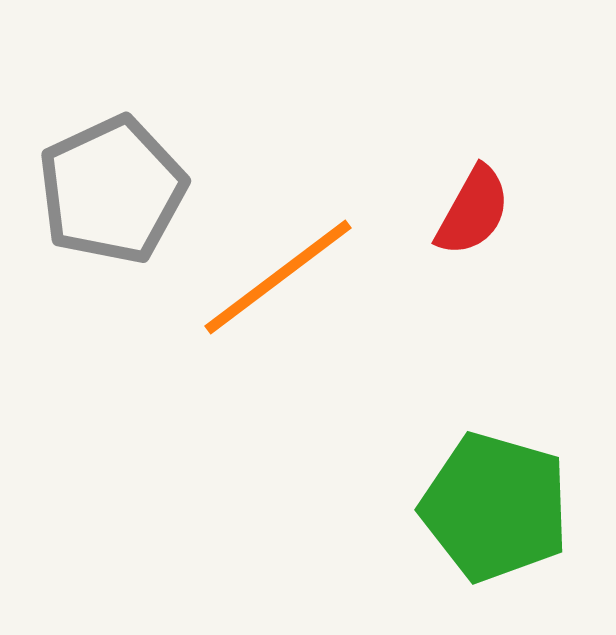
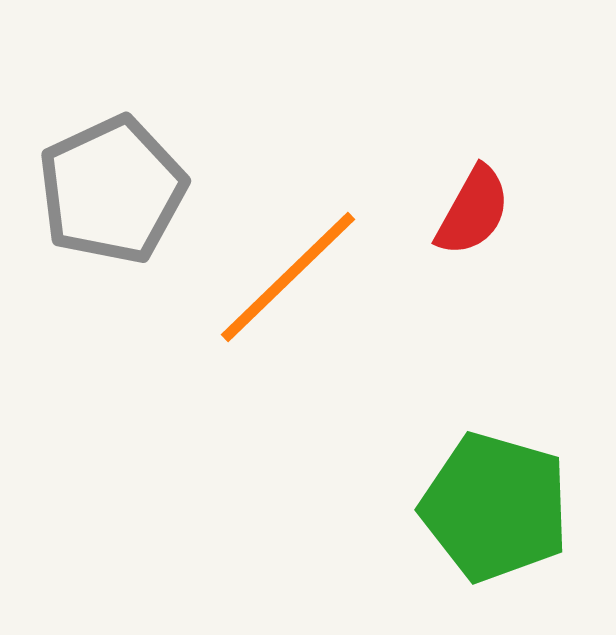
orange line: moved 10 px right; rotated 7 degrees counterclockwise
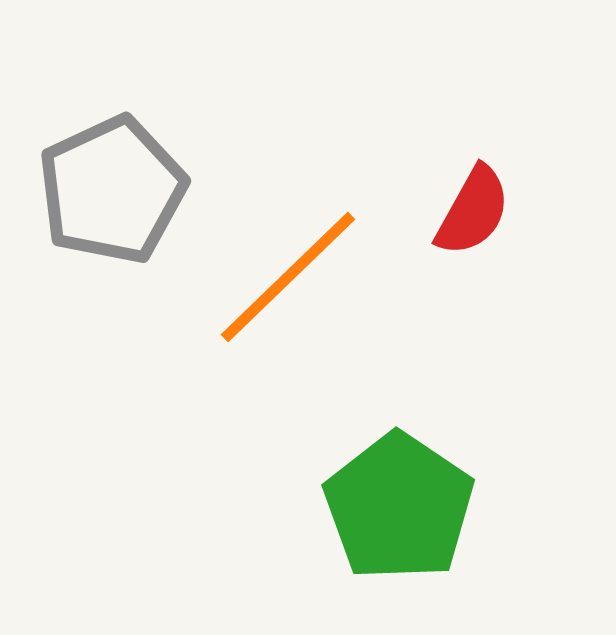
green pentagon: moved 96 px left; rotated 18 degrees clockwise
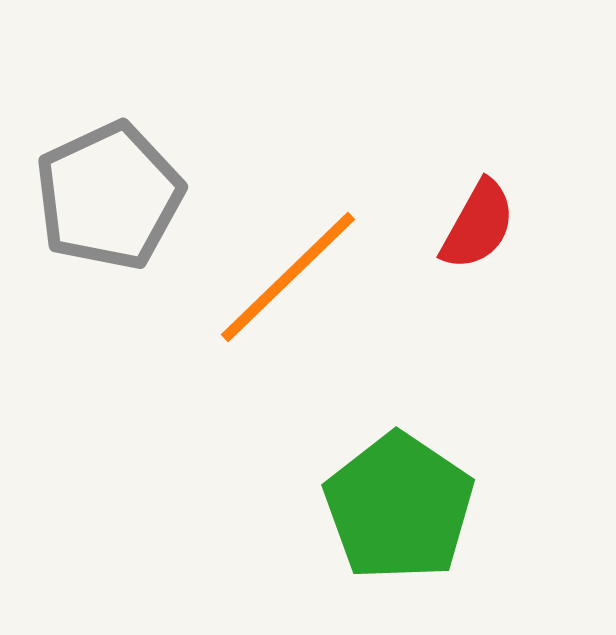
gray pentagon: moved 3 px left, 6 px down
red semicircle: moved 5 px right, 14 px down
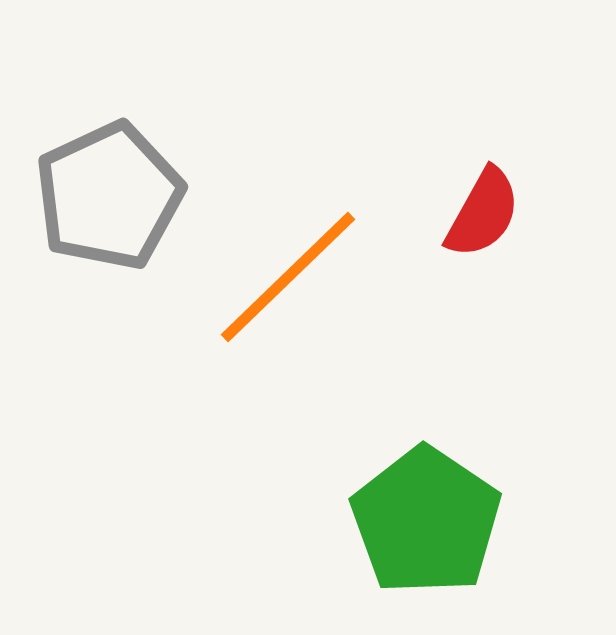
red semicircle: moved 5 px right, 12 px up
green pentagon: moved 27 px right, 14 px down
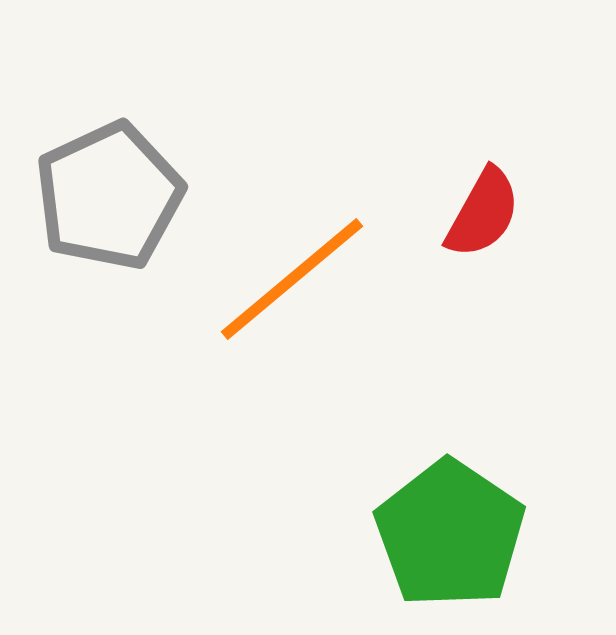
orange line: moved 4 px right, 2 px down; rotated 4 degrees clockwise
green pentagon: moved 24 px right, 13 px down
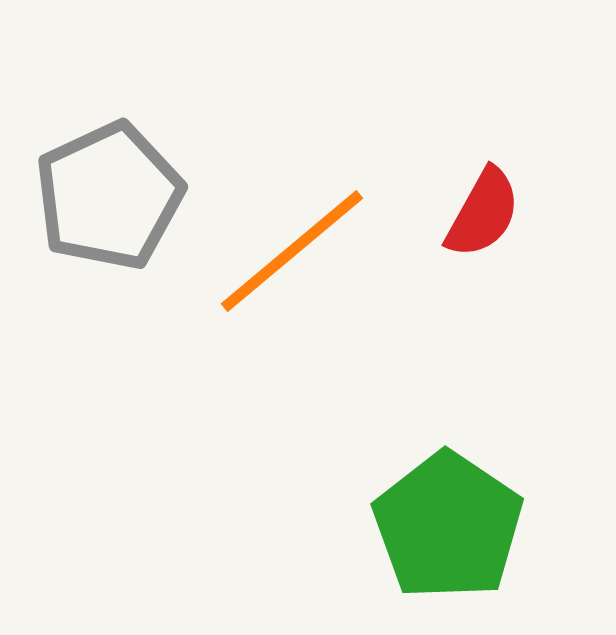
orange line: moved 28 px up
green pentagon: moved 2 px left, 8 px up
